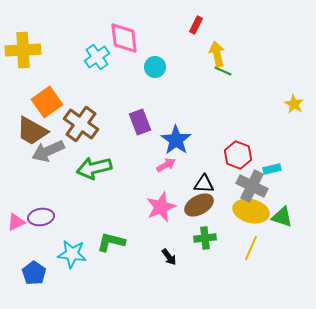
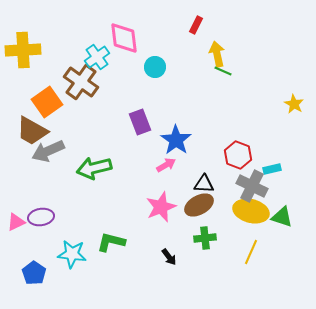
brown cross: moved 42 px up
yellow line: moved 4 px down
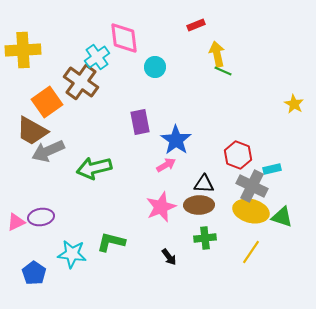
red rectangle: rotated 42 degrees clockwise
purple rectangle: rotated 10 degrees clockwise
brown ellipse: rotated 28 degrees clockwise
yellow line: rotated 10 degrees clockwise
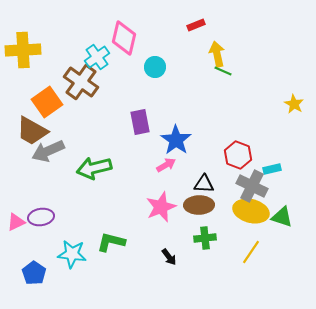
pink diamond: rotated 20 degrees clockwise
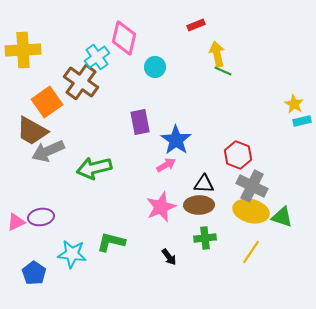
cyan rectangle: moved 30 px right, 48 px up
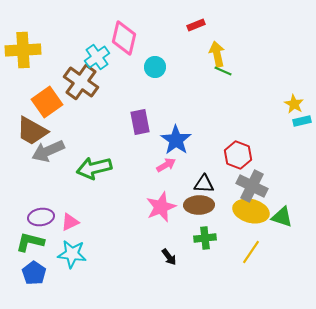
pink triangle: moved 54 px right
green L-shape: moved 81 px left
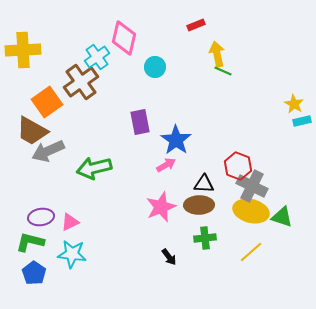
brown cross: rotated 20 degrees clockwise
red hexagon: moved 11 px down
yellow line: rotated 15 degrees clockwise
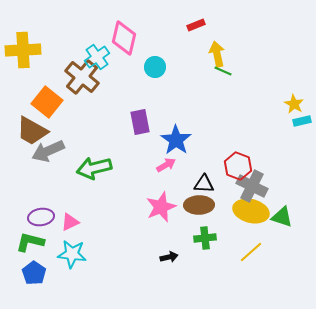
brown cross: moved 1 px right, 5 px up; rotated 16 degrees counterclockwise
orange square: rotated 16 degrees counterclockwise
black arrow: rotated 66 degrees counterclockwise
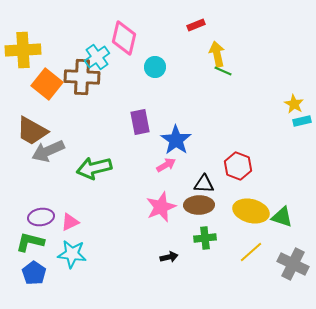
brown cross: rotated 36 degrees counterclockwise
orange square: moved 18 px up
gray cross: moved 41 px right, 78 px down
